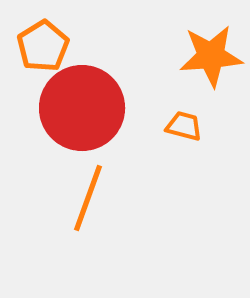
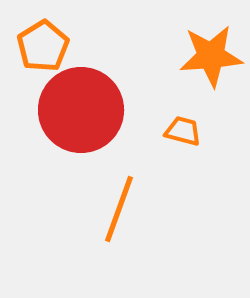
red circle: moved 1 px left, 2 px down
orange trapezoid: moved 1 px left, 5 px down
orange line: moved 31 px right, 11 px down
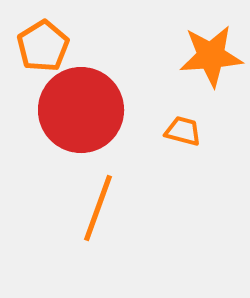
orange line: moved 21 px left, 1 px up
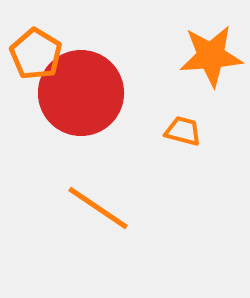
orange pentagon: moved 7 px left, 8 px down; rotated 9 degrees counterclockwise
red circle: moved 17 px up
orange line: rotated 76 degrees counterclockwise
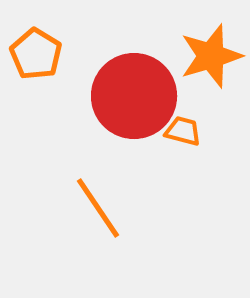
orange star: rotated 12 degrees counterclockwise
red circle: moved 53 px right, 3 px down
orange line: rotated 22 degrees clockwise
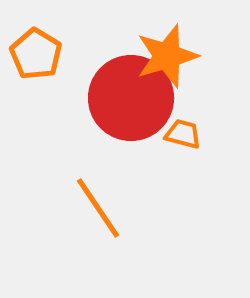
orange star: moved 44 px left
red circle: moved 3 px left, 2 px down
orange trapezoid: moved 3 px down
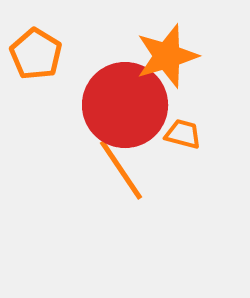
red circle: moved 6 px left, 7 px down
orange line: moved 23 px right, 38 px up
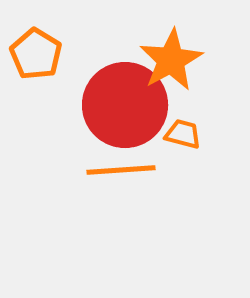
orange star: moved 4 px right, 4 px down; rotated 12 degrees counterclockwise
orange line: rotated 60 degrees counterclockwise
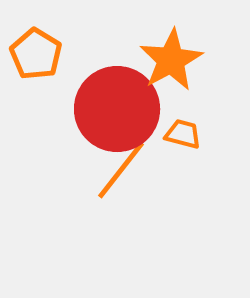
red circle: moved 8 px left, 4 px down
orange line: rotated 48 degrees counterclockwise
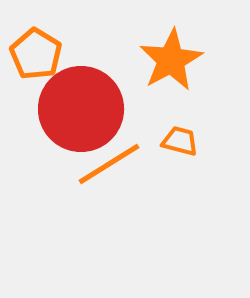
red circle: moved 36 px left
orange trapezoid: moved 3 px left, 7 px down
orange line: moved 12 px left, 6 px up; rotated 20 degrees clockwise
